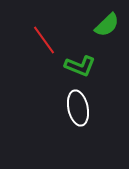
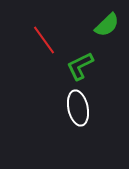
green L-shape: rotated 132 degrees clockwise
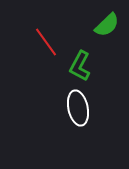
red line: moved 2 px right, 2 px down
green L-shape: rotated 36 degrees counterclockwise
